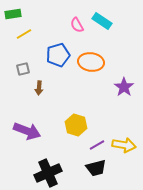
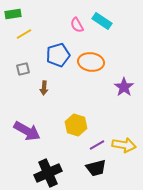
brown arrow: moved 5 px right
purple arrow: rotated 8 degrees clockwise
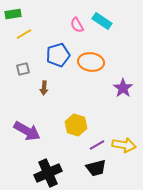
purple star: moved 1 px left, 1 px down
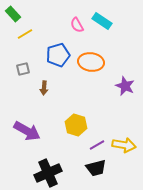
green rectangle: rotated 56 degrees clockwise
yellow line: moved 1 px right
purple star: moved 2 px right, 2 px up; rotated 12 degrees counterclockwise
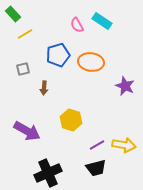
yellow hexagon: moved 5 px left, 5 px up
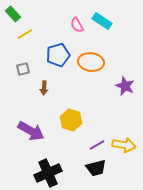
purple arrow: moved 4 px right
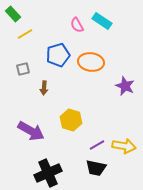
yellow arrow: moved 1 px down
black trapezoid: rotated 25 degrees clockwise
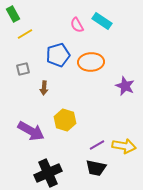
green rectangle: rotated 14 degrees clockwise
orange ellipse: rotated 10 degrees counterclockwise
yellow hexagon: moved 6 px left
